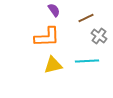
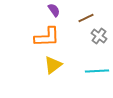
cyan line: moved 10 px right, 10 px down
yellow triangle: rotated 24 degrees counterclockwise
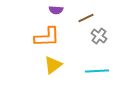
purple semicircle: moved 2 px right; rotated 128 degrees clockwise
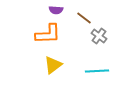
brown line: moved 2 px left; rotated 63 degrees clockwise
orange L-shape: moved 1 px right, 3 px up
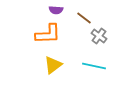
cyan line: moved 3 px left, 5 px up; rotated 15 degrees clockwise
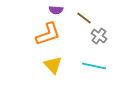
orange L-shape: rotated 16 degrees counterclockwise
yellow triangle: rotated 36 degrees counterclockwise
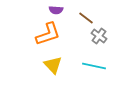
brown line: moved 2 px right
